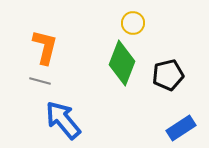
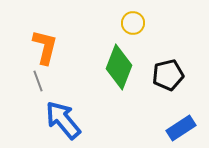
green diamond: moved 3 px left, 4 px down
gray line: moved 2 px left; rotated 55 degrees clockwise
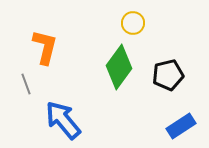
green diamond: rotated 15 degrees clockwise
gray line: moved 12 px left, 3 px down
blue rectangle: moved 2 px up
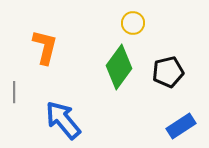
black pentagon: moved 3 px up
gray line: moved 12 px left, 8 px down; rotated 20 degrees clockwise
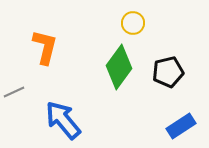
gray line: rotated 65 degrees clockwise
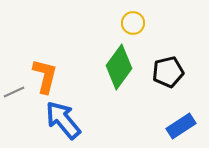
orange L-shape: moved 29 px down
